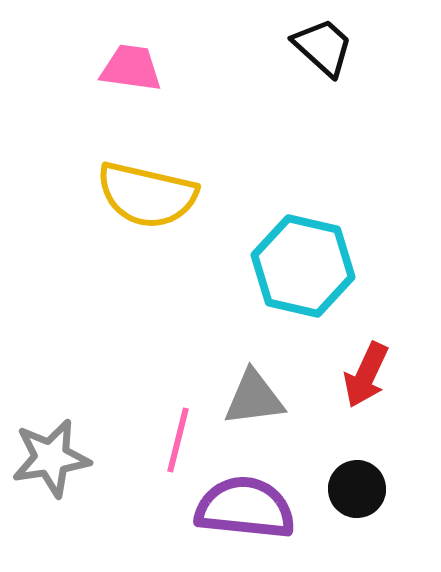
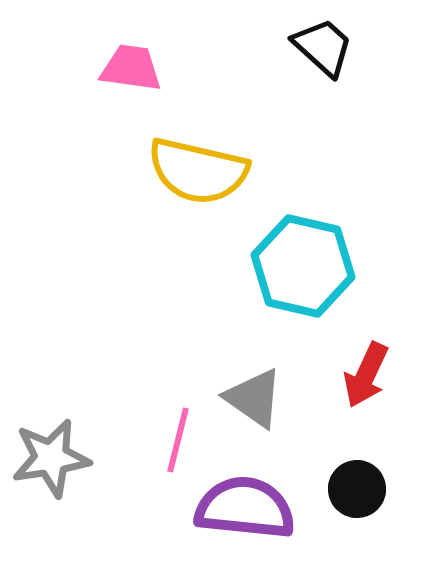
yellow semicircle: moved 51 px right, 24 px up
gray triangle: rotated 42 degrees clockwise
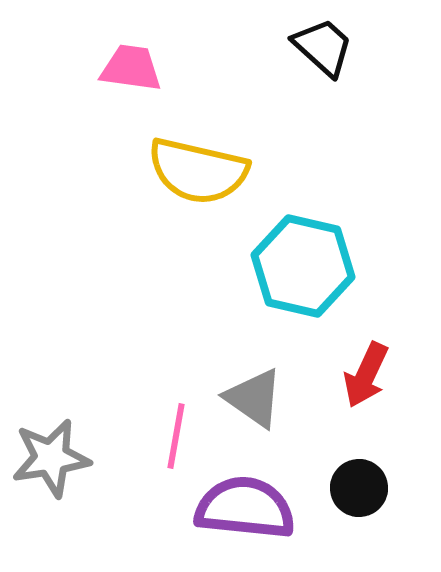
pink line: moved 2 px left, 4 px up; rotated 4 degrees counterclockwise
black circle: moved 2 px right, 1 px up
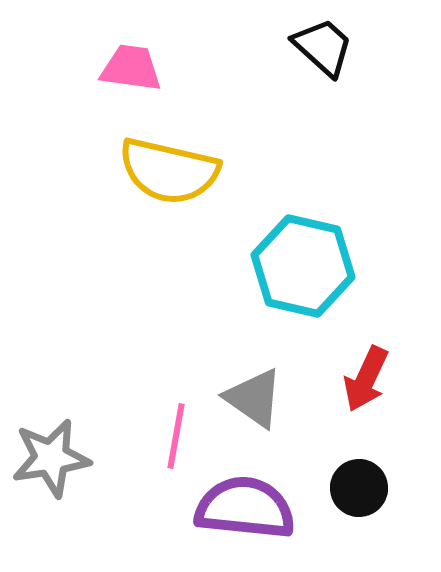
yellow semicircle: moved 29 px left
red arrow: moved 4 px down
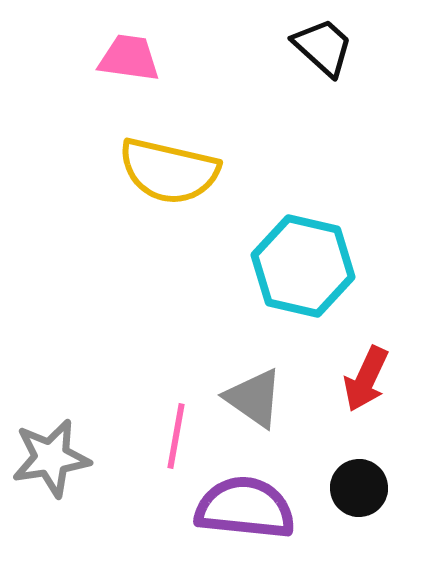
pink trapezoid: moved 2 px left, 10 px up
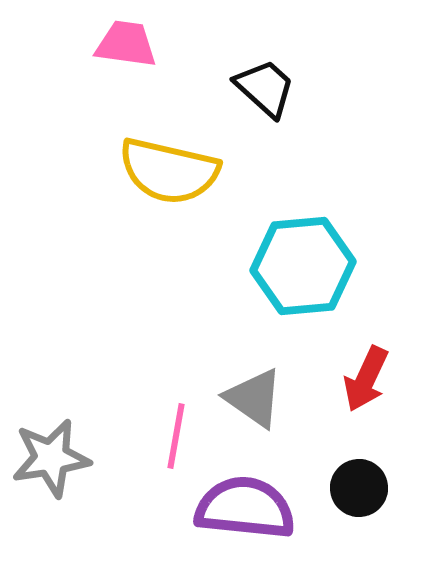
black trapezoid: moved 58 px left, 41 px down
pink trapezoid: moved 3 px left, 14 px up
cyan hexagon: rotated 18 degrees counterclockwise
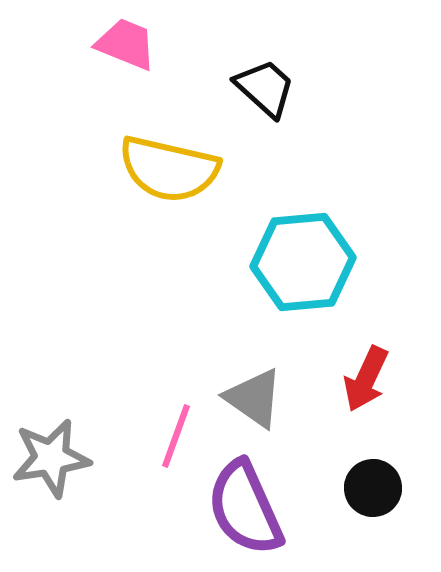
pink trapezoid: rotated 14 degrees clockwise
yellow semicircle: moved 2 px up
cyan hexagon: moved 4 px up
pink line: rotated 10 degrees clockwise
black circle: moved 14 px right
purple semicircle: rotated 120 degrees counterclockwise
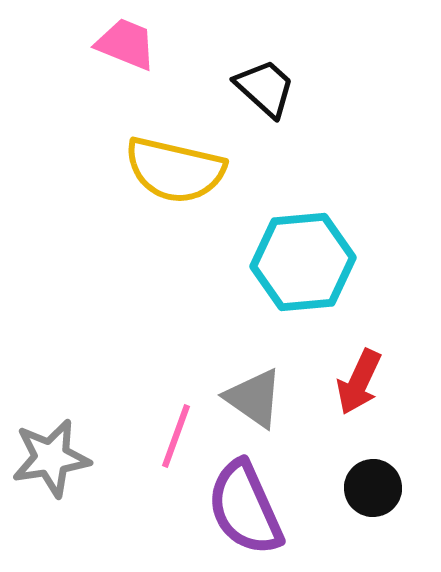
yellow semicircle: moved 6 px right, 1 px down
red arrow: moved 7 px left, 3 px down
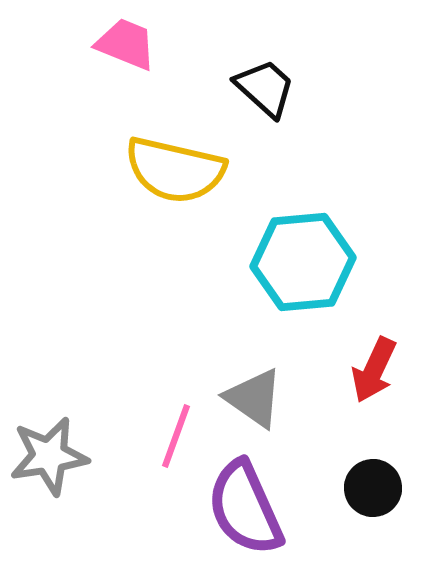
red arrow: moved 15 px right, 12 px up
gray star: moved 2 px left, 2 px up
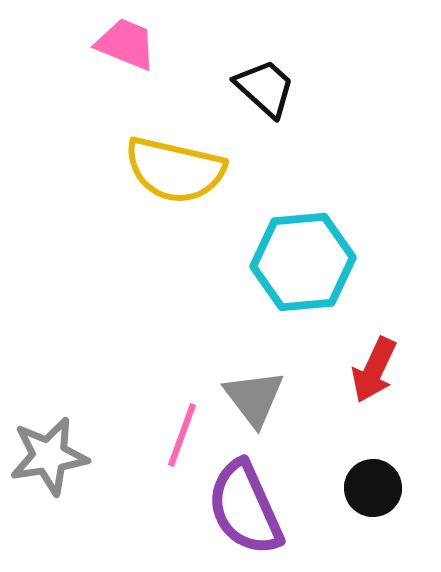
gray triangle: rotated 18 degrees clockwise
pink line: moved 6 px right, 1 px up
